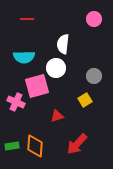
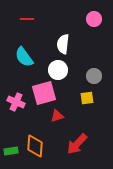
cyan semicircle: rotated 55 degrees clockwise
white circle: moved 2 px right, 2 px down
pink square: moved 7 px right, 7 px down
yellow square: moved 2 px right, 2 px up; rotated 24 degrees clockwise
green rectangle: moved 1 px left, 5 px down
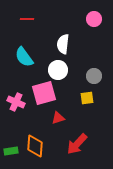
red triangle: moved 1 px right, 2 px down
